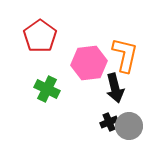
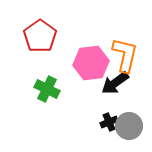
pink hexagon: moved 2 px right
black arrow: moved 5 px up; rotated 68 degrees clockwise
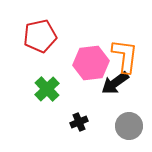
red pentagon: rotated 24 degrees clockwise
orange L-shape: moved 1 px down; rotated 6 degrees counterclockwise
green cross: rotated 20 degrees clockwise
black cross: moved 30 px left
